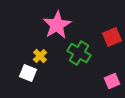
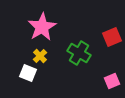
pink star: moved 15 px left, 2 px down
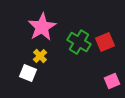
red square: moved 7 px left, 5 px down
green cross: moved 11 px up
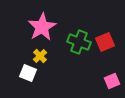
green cross: rotated 10 degrees counterclockwise
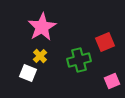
green cross: moved 18 px down; rotated 35 degrees counterclockwise
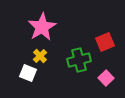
pink square: moved 6 px left, 3 px up; rotated 21 degrees counterclockwise
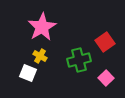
red square: rotated 12 degrees counterclockwise
yellow cross: rotated 16 degrees counterclockwise
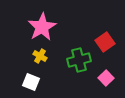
white square: moved 3 px right, 9 px down
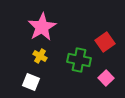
green cross: rotated 25 degrees clockwise
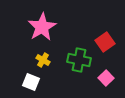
yellow cross: moved 3 px right, 4 px down
